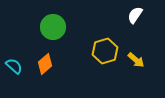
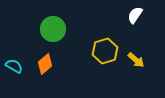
green circle: moved 2 px down
cyan semicircle: rotated 12 degrees counterclockwise
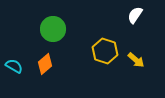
yellow hexagon: rotated 25 degrees counterclockwise
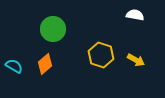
white semicircle: rotated 66 degrees clockwise
yellow hexagon: moved 4 px left, 4 px down
yellow arrow: rotated 12 degrees counterclockwise
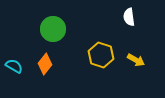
white semicircle: moved 6 px left, 2 px down; rotated 108 degrees counterclockwise
orange diamond: rotated 10 degrees counterclockwise
